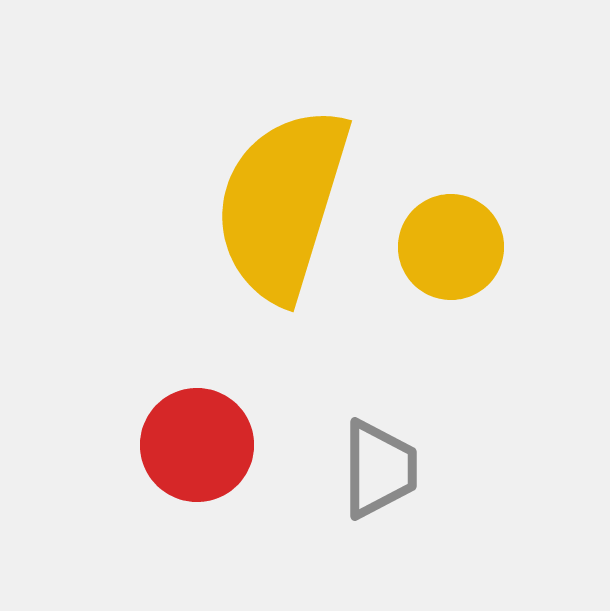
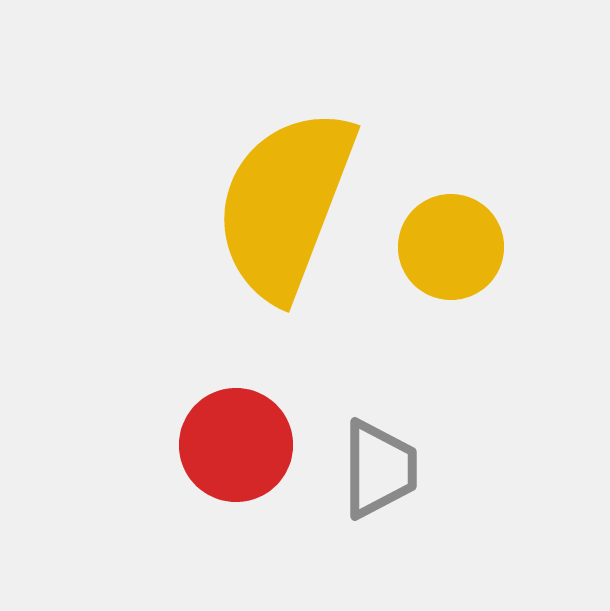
yellow semicircle: moved 3 px right; rotated 4 degrees clockwise
red circle: moved 39 px right
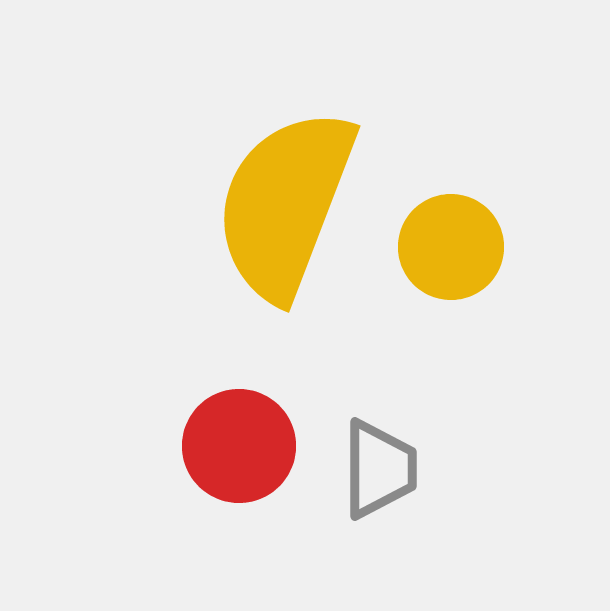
red circle: moved 3 px right, 1 px down
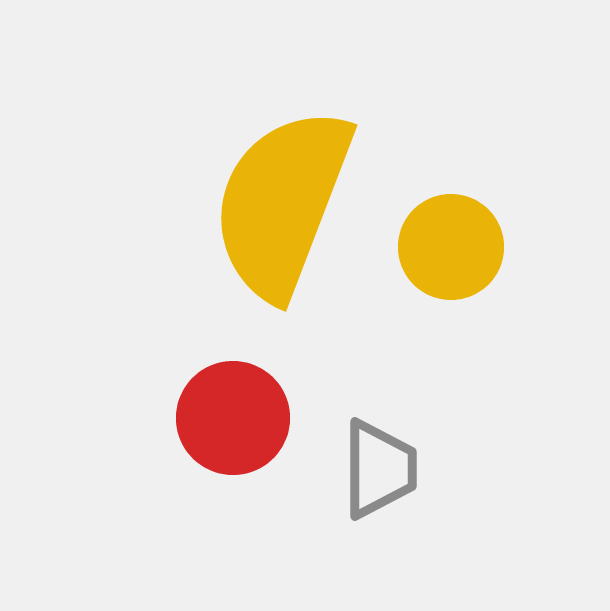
yellow semicircle: moved 3 px left, 1 px up
red circle: moved 6 px left, 28 px up
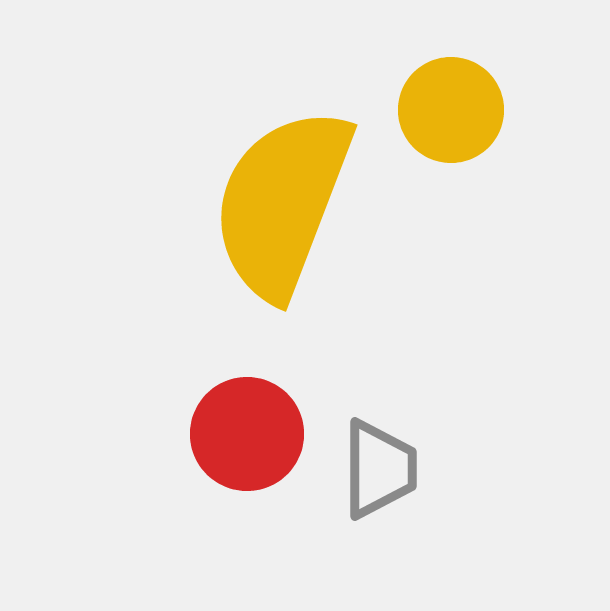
yellow circle: moved 137 px up
red circle: moved 14 px right, 16 px down
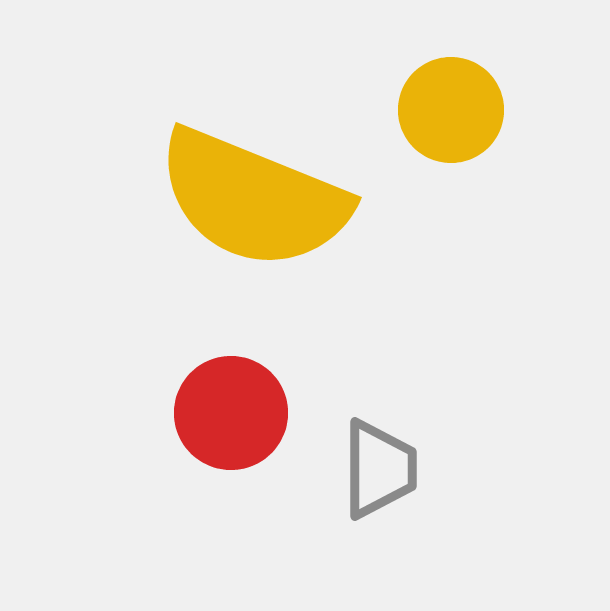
yellow semicircle: moved 29 px left, 4 px up; rotated 89 degrees counterclockwise
red circle: moved 16 px left, 21 px up
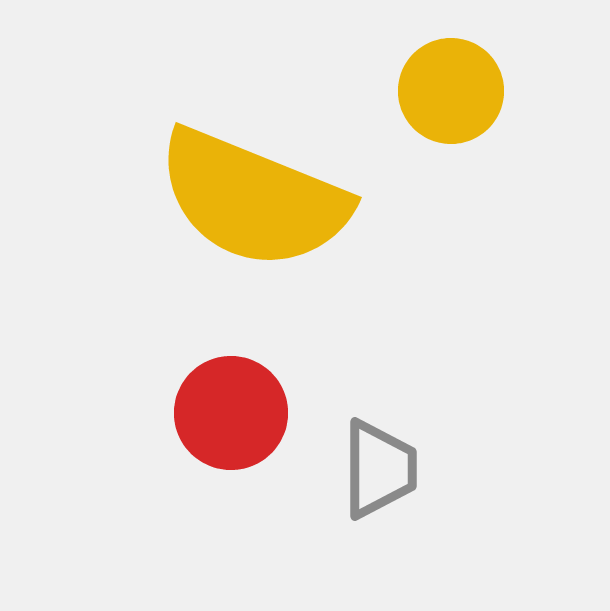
yellow circle: moved 19 px up
